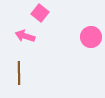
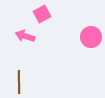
pink square: moved 2 px right, 1 px down; rotated 24 degrees clockwise
brown line: moved 9 px down
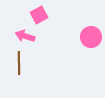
pink square: moved 3 px left, 1 px down
brown line: moved 19 px up
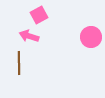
pink arrow: moved 4 px right
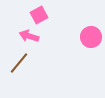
brown line: rotated 40 degrees clockwise
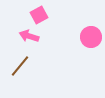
brown line: moved 1 px right, 3 px down
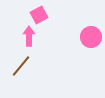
pink arrow: rotated 72 degrees clockwise
brown line: moved 1 px right
